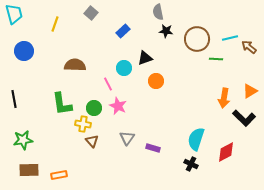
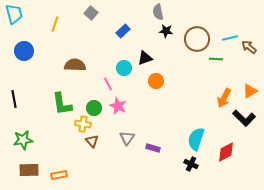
orange arrow: rotated 18 degrees clockwise
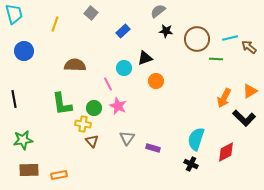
gray semicircle: moved 1 px up; rotated 63 degrees clockwise
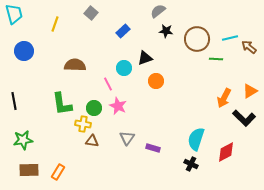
black line: moved 2 px down
brown triangle: rotated 40 degrees counterclockwise
orange rectangle: moved 1 px left, 3 px up; rotated 49 degrees counterclockwise
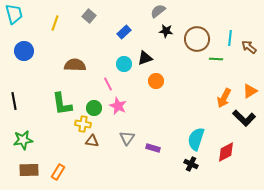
gray square: moved 2 px left, 3 px down
yellow line: moved 1 px up
blue rectangle: moved 1 px right, 1 px down
cyan line: rotated 70 degrees counterclockwise
cyan circle: moved 4 px up
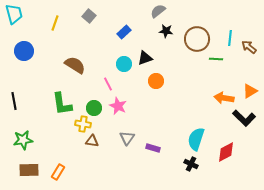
brown semicircle: rotated 30 degrees clockwise
orange arrow: rotated 72 degrees clockwise
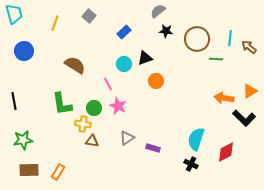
gray triangle: rotated 21 degrees clockwise
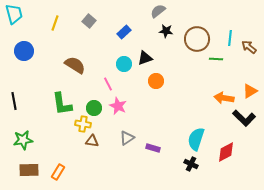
gray square: moved 5 px down
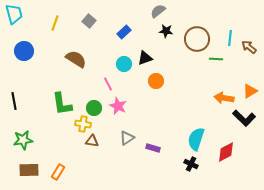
brown semicircle: moved 1 px right, 6 px up
